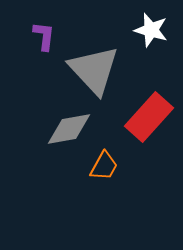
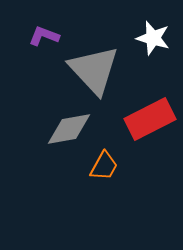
white star: moved 2 px right, 8 px down
purple L-shape: rotated 76 degrees counterclockwise
red rectangle: moved 1 px right, 2 px down; rotated 21 degrees clockwise
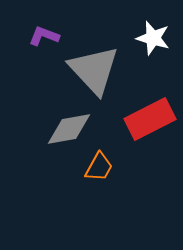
orange trapezoid: moved 5 px left, 1 px down
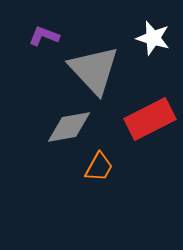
gray diamond: moved 2 px up
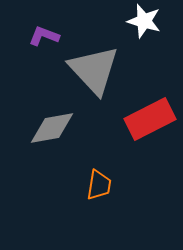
white star: moved 9 px left, 17 px up
gray diamond: moved 17 px left, 1 px down
orange trapezoid: moved 18 px down; rotated 20 degrees counterclockwise
